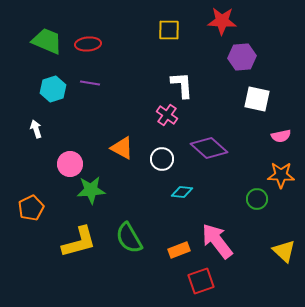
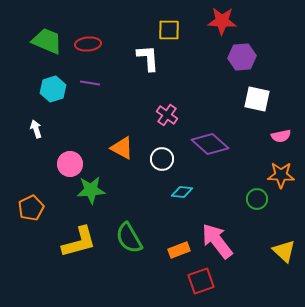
white L-shape: moved 34 px left, 27 px up
purple diamond: moved 1 px right, 4 px up
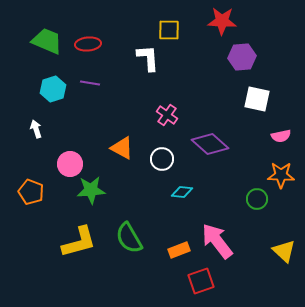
orange pentagon: moved 16 px up; rotated 25 degrees counterclockwise
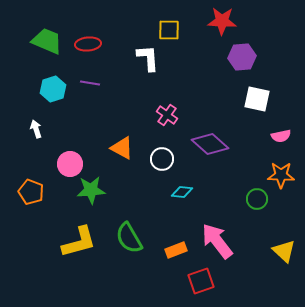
orange rectangle: moved 3 px left
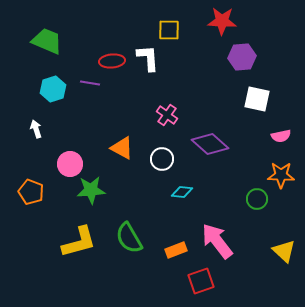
red ellipse: moved 24 px right, 17 px down
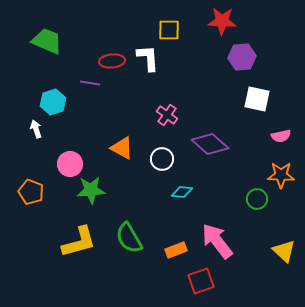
cyan hexagon: moved 13 px down
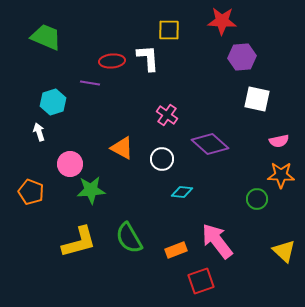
green trapezoid: moved 1 px left, 4 px up
white arrow: moved 3 px right, 3 px down
pink semicircle: moved 2 px left, 5 px down
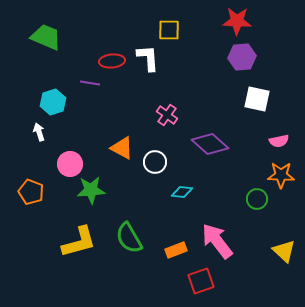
red star: moved 15 px right
white circle: moved 7 px left, 3 px down
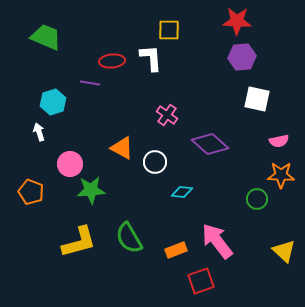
white L-shape: moved 3 px right
